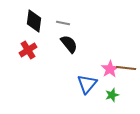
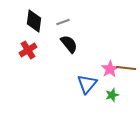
gray line: moved 1 px up; rotated 32 degrees counterclockwise
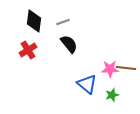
pink star: rotated 30 degrees clockwise
blue triangle: rotated 30 degrees counterclockwise
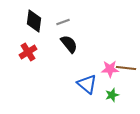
red cross: moved 2 px down
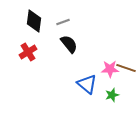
brown line: rotated 12 degrees clockwise
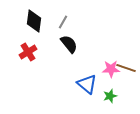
gray line: rotated 40 degrees counterclockwise
pink star: moved 1 px right
green star: moved 2 px left, 1 px down
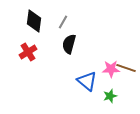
black semicircle: rotated 126 degrees counterclockwise
blue triangle: moved 3 px up
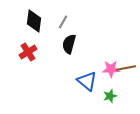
brown line: rotated 30 degrees counterclockwise
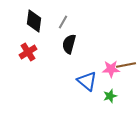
brown line: moved 3 px up
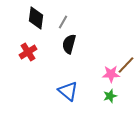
black diamond: moved 2 px right, 3 px up
brown line: rotated 36 degrees counterclockwise
pink star: moved 5 px down
blue triangle: moved 19 px left, 10 px down
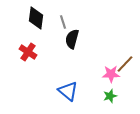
gray line: rotated 48 degrees counterclockwise
black semicircle: moved 3 px right, 5 px up
red cross: rotated 24 degrees counterclockwise
brown line: moved 1 px left, 1 px up
